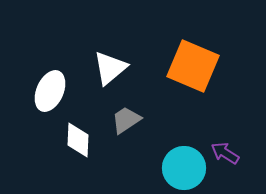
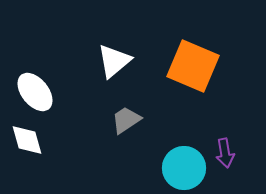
white triangle: moved 4 px right, 7 px up
white ellipse: moved 15 px left, 1 px down; rotated 63 degrees counterclockwise
white diamond: moved 51 px left; rotated 18 degrees counterclockwise
purple arrow: rotated 132 degrees counterclockwise
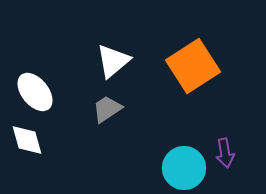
white triangle: moved 1 px left
orange square: rotated 34 degrees clockwise
gray trapezoid: moved 19 px left, 11 px up
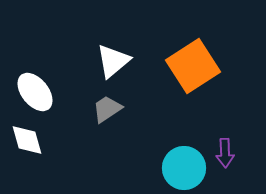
purple arrow: rotated 8 degrees clockwise
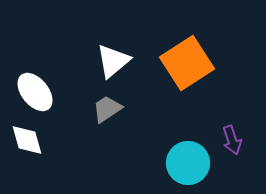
orange square: moved 6 px left, 3 px up
purple arrow: moved 7 px right, 13 px up; rotated 16 degrees counterclockwise
cyan circle: moved 4 px right, 5 px up
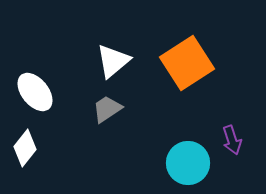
white diamond: moved 2 px left, 8 px down; rotated 54 degrees clockwise
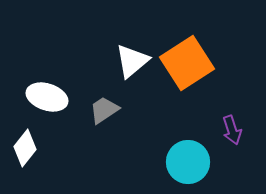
white triangle: moved 19 px right
white ellipse: moved 12 px right, 5 px down; rotated 33 degrees counterclockwise
gray trapezoid: moved 3 px left, 1 px down
purple arrow: moved 10 px up
cyan circle: moved 1 px up
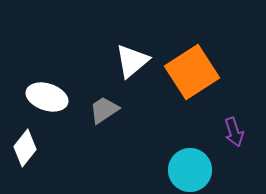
orange square: moved 5 px right, 9 px down
purple arrow: moved 2 px right, 2 px down
cyan circle: moved 2 px right, 8 px down
